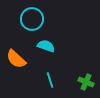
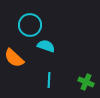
cyan circle: moved 2 px left, 6 px down
orange semicircle: moved 2 px left, 1 px up
cyan line: moved 1 px left; rotated 21 degrees clockwise
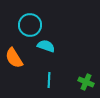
orange semicircle: rotated 15 degrees clockwise
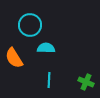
cyan semicircle: moved 2 px down; rotated 18 degrees counterclockwise
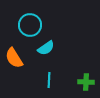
cyan semicircle: rotated 144 degrees clockwise
green cross: rotated 21 degrees counterclockwise
